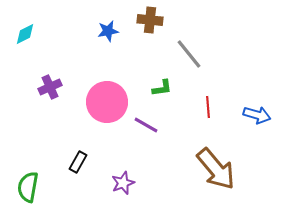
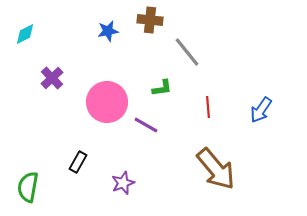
gray line: moved 2 px left, 2 px up
purple cross: moved 2 px right, 9 px up; rotated 20 degrees counterclockwise
blue arrow: moved 4 px right, 5 px up; rotated 108 degrees clockwise
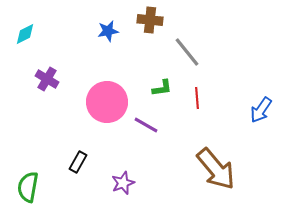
purple cross: moved 5 px left, 1 px down; rotated 15 degrees counterclockwise
red line: moved 11 px left, 9 px up
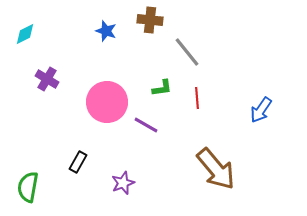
blue star: moved 2 px left; rotated 30 degrees clockwise
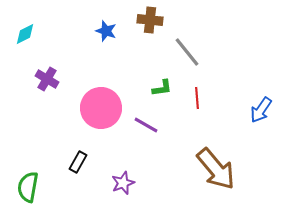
pink circle: moved 6 px left, 6 px down
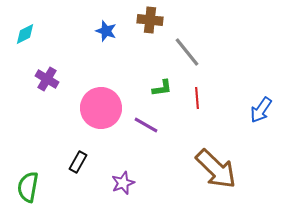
brown arrow: rotated 6 degrees counterclockwise
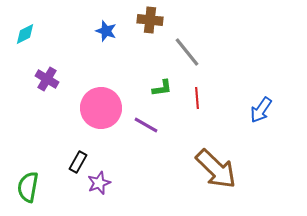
purple star: moved 24 px left
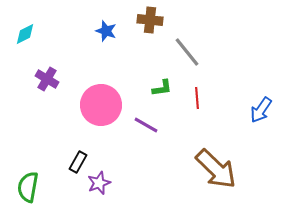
pink circle: moved 3 px up
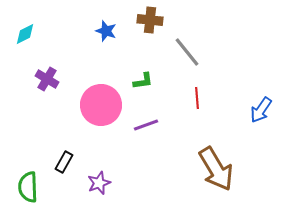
green L-shape: moved 19 px left, 7 px up
purple line: rotated 50 degrees counterclockwise
black rectangle: moved 14 px left
brown arrow: rotated 15 degrees clockwise
green semicircle: rotated 12 degrees counterclockwise
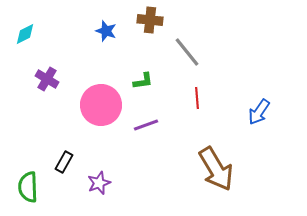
blue arrow: moved 2 px left, 2 px down
